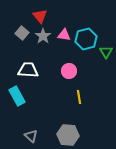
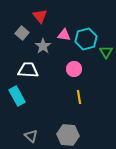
gray star: moved 10 px down
pink circle: moved 5 px right, 2 px up
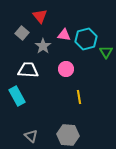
pink circle: moved 8 px left
